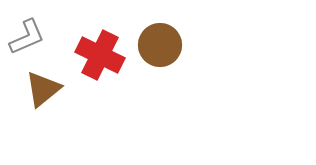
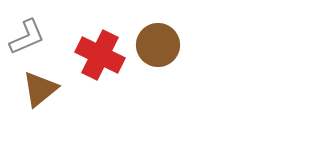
brown circle: moved 2 px left
brown triangle: moved 3 px left
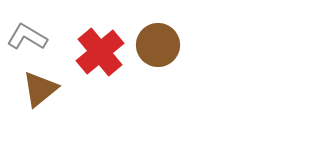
gray L-shape: rotated 126 degrees counterclockwise
red cross: moved 3 px up; rotated 24 degrees clockwise
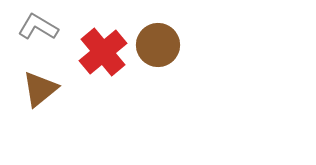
gray L-shape: moved 11 px right, 10 px up
red cross: moved 3 px right
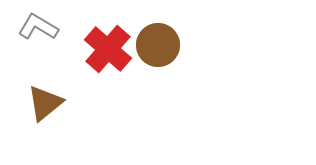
red cross: moved 5 px right, 3 px up; rotated 9 degrees counterclockwise
brown triangle: moved 5 px right, 14 px down
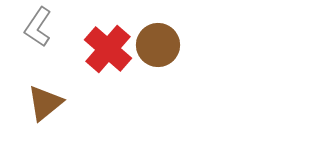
gray L-shape: rotated 87 degrees counterclockwise
